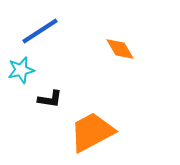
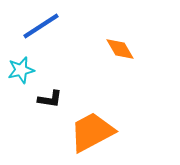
blue line: moved 1 px right, 5 px up
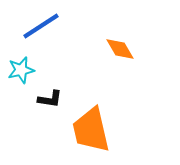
orange trapezoid: moved 1 px left, 2 px up; rotated 75 degrees counterclockwise
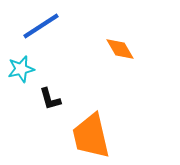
cyan star: moved 1 px up
black L-shape: rotated 65 degrees clockwise
orange trapezoid: moved 6 px down
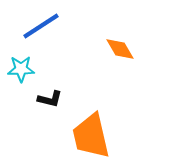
cyan star: rotated 12 degrees clockwise
black L-shape: rotated 60 degrees counterclockwise
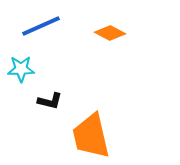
blue line: rotated 9 degrees clockwise
orange diamond: moved 10 px left, 16 px up; rotated 32 degrees counterclockwise
black L-shape: moved 2 px down
